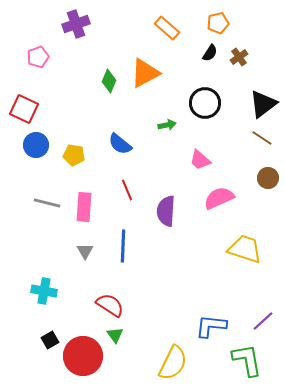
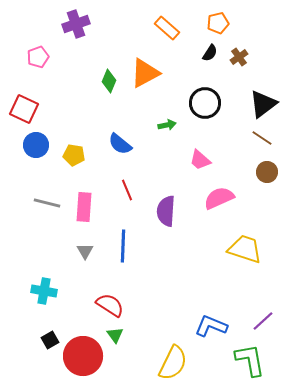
brown circle: moved 1 px left, 6 px up
blue L-shape: rotated 16 degrees clockwise
green L-shape: moved 3 px right
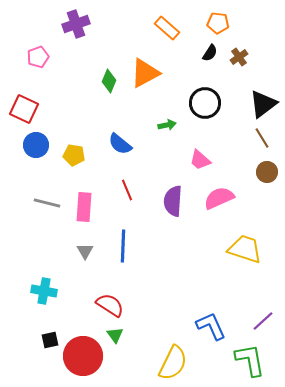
orange pentagon: rotated 20 degrees clockwise
brown line: rotated 25 degrees clockwise
purple semicircle: moved 7 px right, 10 px up
blue L-shape: rotated 44 degrees clockwise
black square: rotated 18 degrees clockwise
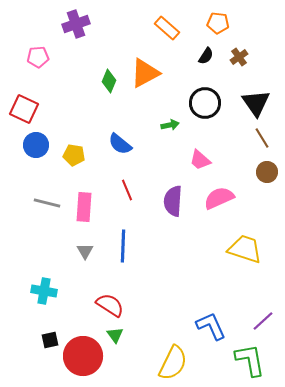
black semicircle: moved 4 px left, 3 px down
pink pentagon: rotated 15 degrees clockwise
black triangle: moved 7 px left, 1 px up; rotated 28 degrees counterclockwise
green arrow: moved 3 px right
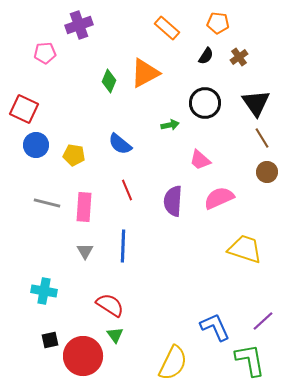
purple cross: moved 3 px right, 1 px down
pink pentagon: moved 7 px right, 4 px up
blue L-shape: moved 4 px right, 1 px down
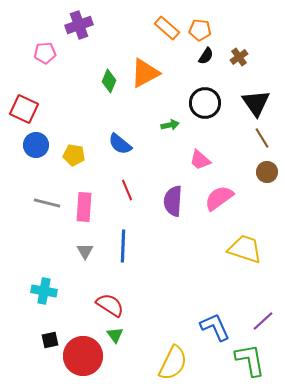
orange pentagon: moved 18 px left, 7 px down
pink semicircle: rotated 12 degrees counterclockwise
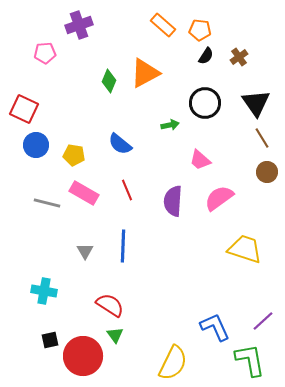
orange rectangle: moved 4 px left, 3 px up
pink rectangle: moved 14 px up; rotated 64 degrees counterclockwise
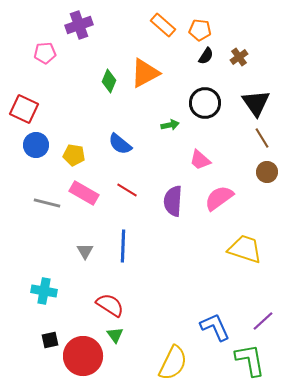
red line: rotated 35 degrees counterclockwise
